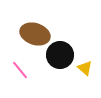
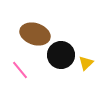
black circle: moved 1 px right
yellow triangle: moved 1 px right, 5 px up; rotated 35 degrees clockwise
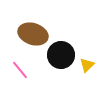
brown ellipse: moved 2 px left
yellow triangle: moved 1 px right, 2 px down
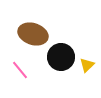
black circle: moved 2 px down
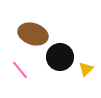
black circle: moved 1 px left
yellow triangle: moved 1 px left, 4 px down
